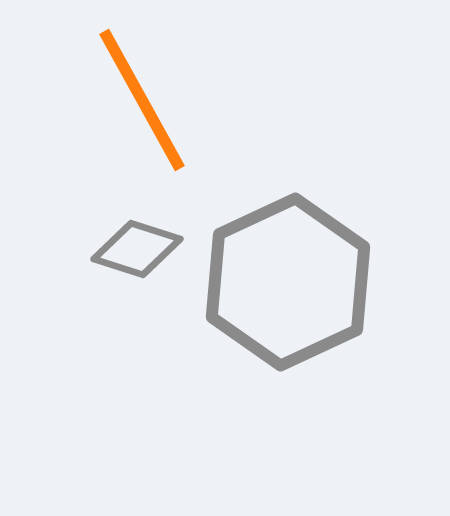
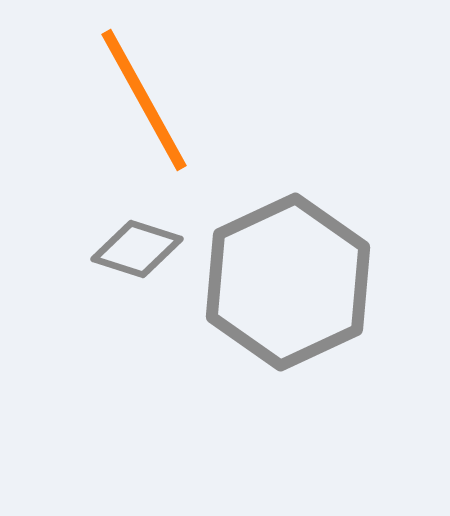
orange line: moved 2 px right
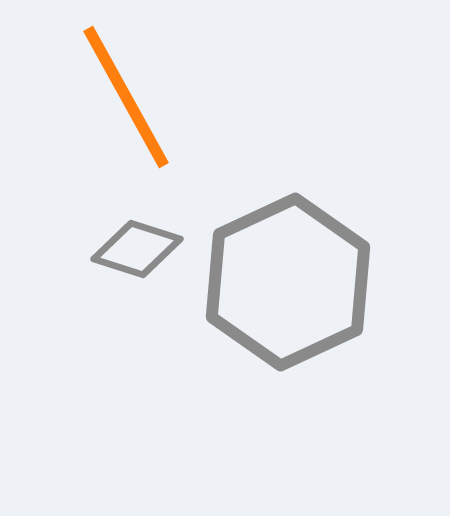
orange line: moved 18 px left, 3 px up
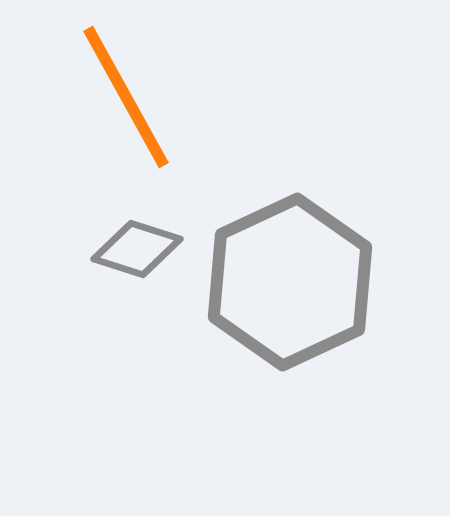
gray hexagon: moved 2 px right
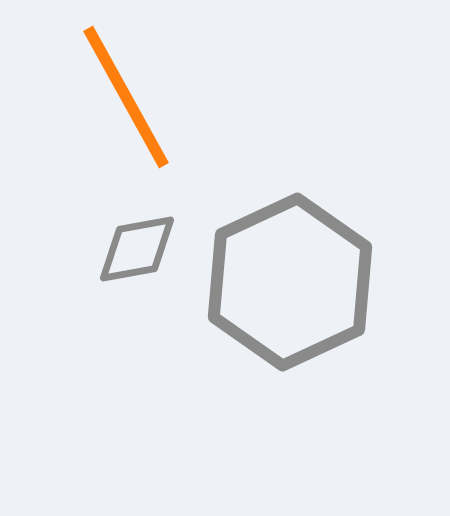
gray diamond: rotated 28 degrees counterclockwise
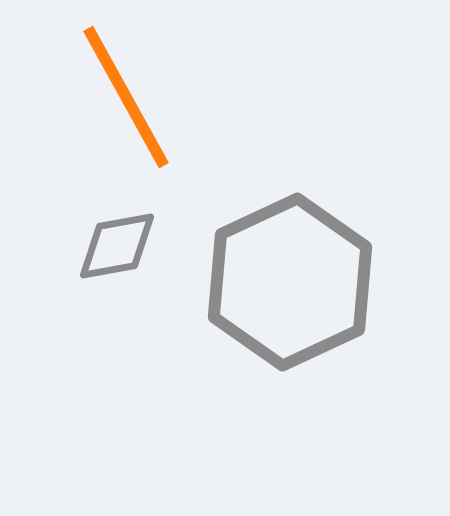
gray diamond: moved 20 px left, 3 px up
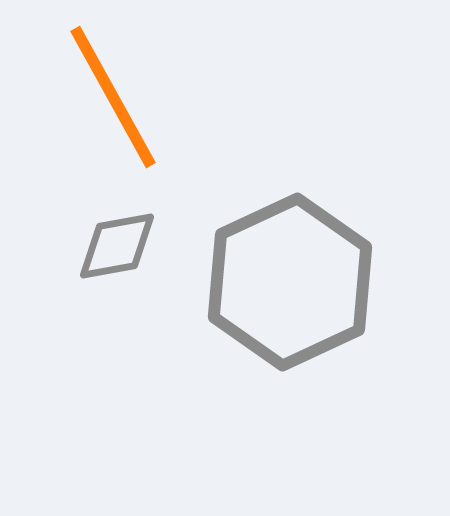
orange line: moved 13 px left
